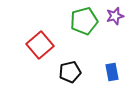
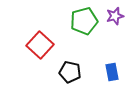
red square: rotated 8 degrees counterclockwise
black pentagon: rotated 25 degrees clockwise
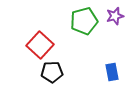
black pentagon: moved 18 px left; rotated 15 degrees counterclockwise
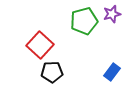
purple star: moved 3 px left, 2 px up
blue rectangle: rotated 48 degrees clockwise
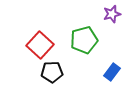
green pentagon: moved 19 px down
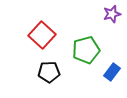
green pentagon: moved 2 px right, 10 px down
red square: moved 2 px right, 10 px up
black pentagon: moved 3 px left
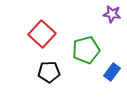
purple star: rotated 24 degrees clockwise
red square: moved 1 px up
